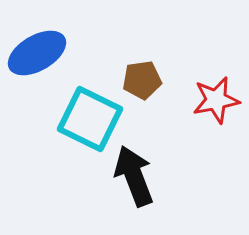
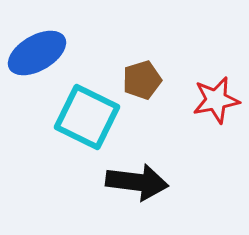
brown pentagon: rotated 9 degrees counterclockwise
cyan square: moved 3 px left, 2 px up
black arrow: moved 3 px right, 6 px down; rotated 118 degrees clockwise
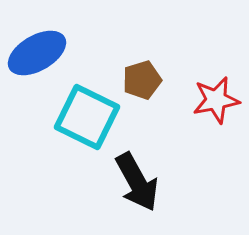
black arrow: rotated 54 degrees clockwise
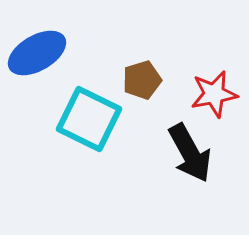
red star: moved 2 px left, 6 px up
cyan square: moved 2 px right, 2 px down
black arrow: moved 53 px right, 29 px up
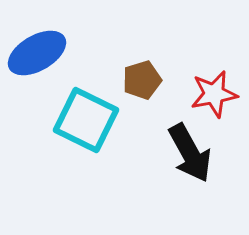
cyan square: moved 3 px left, 1 px down
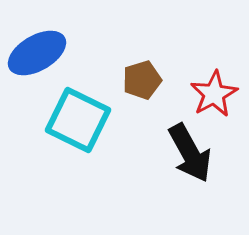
red star: rotated 18 degrees counterclockwise
cyan square: moved 8 px left
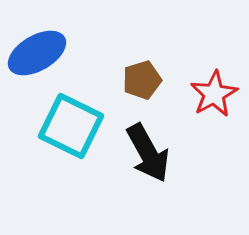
cyan square: moved 7 px left, 6 px down
black arrow: moved 42 px left
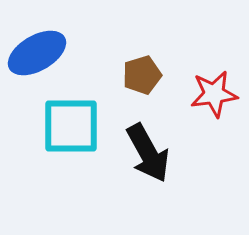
brown pentagon: moved 5 px up
red star: rotated 21 degrees clockwise
cyan square: rotated 26 degrees counterclockwise
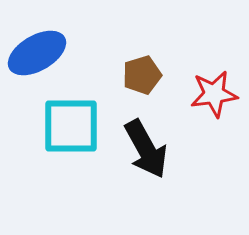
black arrow: moved 2 px left, 4 px up
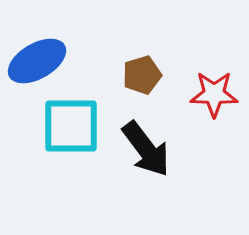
blue ellipse: moved 8 px down
red star: rotated 9 degrees clockwise
black arrow: rotated 8 degrees counterclockwise
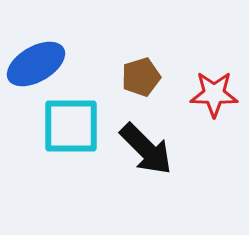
blue ellipse: moved 1 px left, 3 px down
brown pentagon: moved 1 px left, 2 px down
black arrow: rotated 8 degrees counterclockwise
